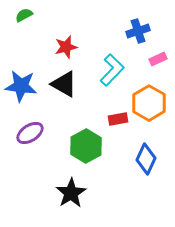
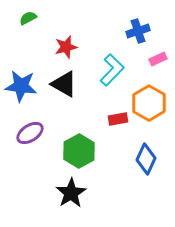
green semicircle: moved 4 px right, 3 px down
green hexagon: moved 7 px left, 5 px down
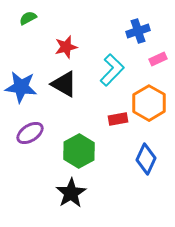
blue star: moved 1 px down
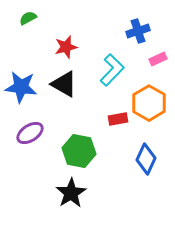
green hexagon: rotated 20 degrees counterclockwise
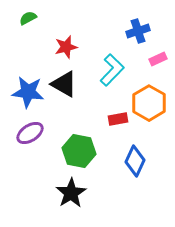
blue star: moved 7 px right, 5 px down
blue diamond: moved 11 px left, 2 px down
